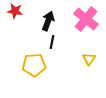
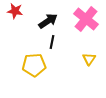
black arrow: rotated 36 degrees clockwise
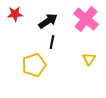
red star: moved 3 px down; rotated 14 degrees counterclockwise
yellow pentagon: rotated 15 degrees counterclockwise
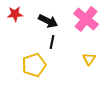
black arrow: rotated 60 degrees clockwise
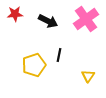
pink cross: rotated 15 degrees clockwise
black line: moved 7 px right, 13 px down
yellow triangle: moved 1 px left, 17 px down
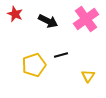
red star: rotated 28 degrees clockwise
black line: moved 2 px right; rotated 64 degrees clockwise
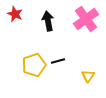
black arrow: rotated 126 degrees counterclockwise
black line: moved 3 px left, 6 px down
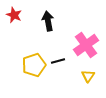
red star: moved 1 px left, 1 px down
pink cross: moved 26 px down
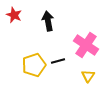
pink cross: rotated 20 degrees counterclockwise
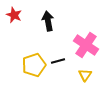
yellow triangle: moved 3 px left, 1 px up
